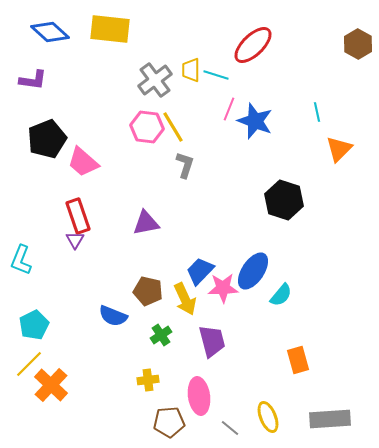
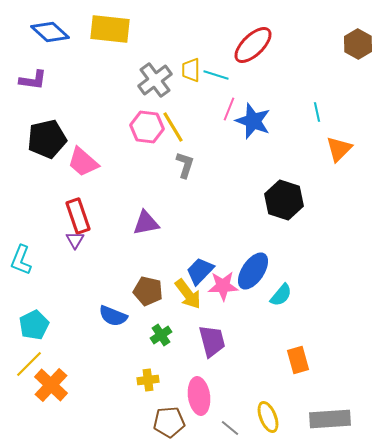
blue star at (255, 121): moved 2 px left
black pentagon at (47, 139): rotated 9 degrees clockwise
pink star at (223, 288): moved 2 px up
yellow arrow at (185, 299): moved 3 px right, 5 px up; rotated 12 degrees counterclockwise
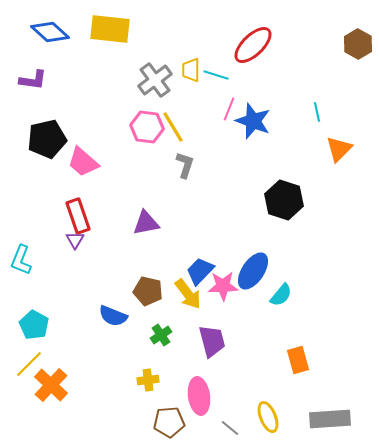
cyan pentagon at (34, 325): rotated 16 degrees counterclockwise
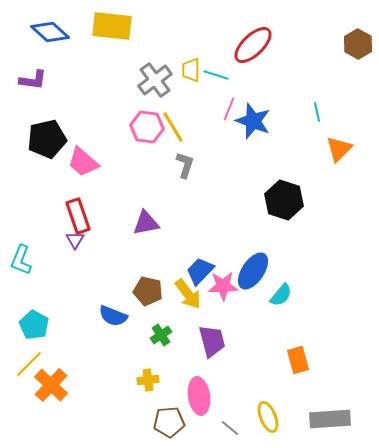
yellow rectangle at (110, 29): moved 2 px right, 3 px up
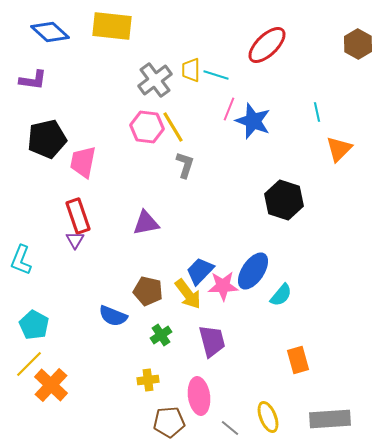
red ellipse at (253, 45): moved 14 px right
pink trapezoid at (83, 162): rotated 60 degrees clockwise
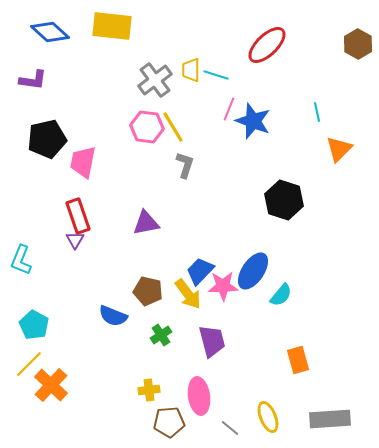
yellow cross at (148, 380): moved 1 px right, 10 px down
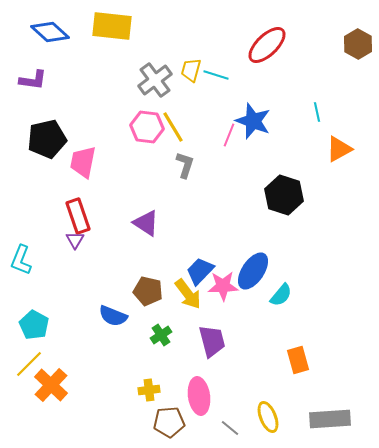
yellow trapezoid at (191, 70): rotated 15 degrees clockwise
pink line at (229, 109): moved 26 px down
orange triangle at (339, 149): rotated 16 degrees clockwise
black hexagon at (284, 200): moved 5 px up
purple triangle at (146, 223): rotated 44 degrees clockwise
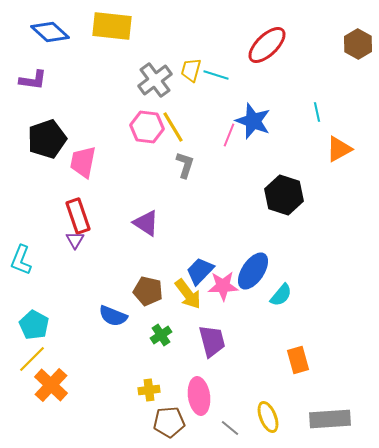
black pentagon at (47, 139): rotated 6 degrees counterclockwise
yellow line at (29, 364): moved 3 px right, 5 px up
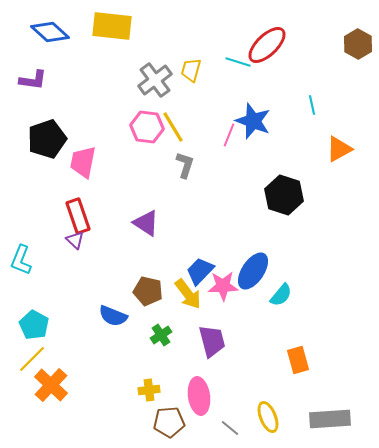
cyan line at (216, 75): moved 22 px right, 13 px up
cyan line at (317, 112): moved 5 px left, 7 px up
purple triangle at (75, 240): rotated 18 degrees counterclockwise
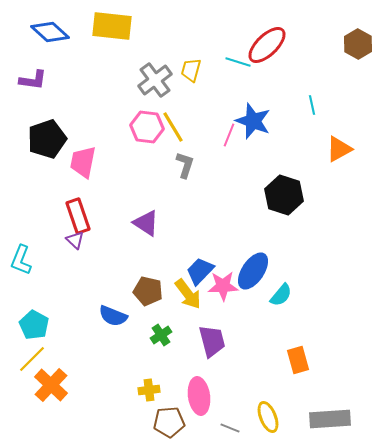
gray line at (230, 428): rotated 18 degrees counterclockwise
